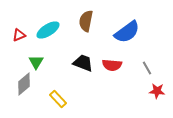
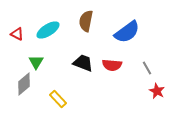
red triangle: moved 2 px left, 1 px up; rotated 48 degrees clockwise
red star: rotated 21 degrees clockwise
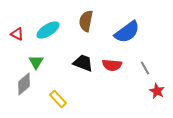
gray line: moved 2 px left
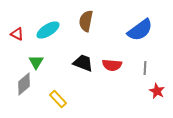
blue semicircle: moved 13 px right, 2 px up
gray line: rotated 32 degrees clockwise
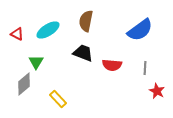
black trapezoid: moved 10 px up
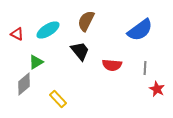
brown semicircle: rotated 15 degrees clockwise
black trapezoid: moved 3 px left, 2 px up; rotated 30 degrees clockwise
green triangle: rotated 28 degrees clockwise
red star: moved 2 px up
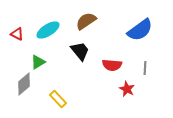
brown semicircle: rotated 30 degrees clockwise
green triangle: moved 2 px right
red star: moved 30 px left
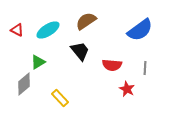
red triangle: moved 4 px up
yellow rectangle: moved 2 px right, 1 px up
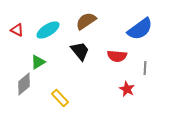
blue semicircle: moved 1 px up
red semicircle: moved 5 px right, 9 px up
